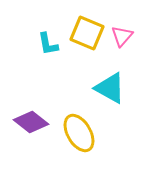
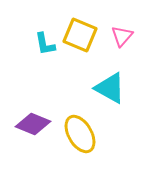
yellow square: moved 7 px left, 2 px down
cyan L-shape: moved 3 px left
purple diamond: moved 2 px right, 2 px down; rotated 16 degrees counterclockwise
yellow ellipse: moved 1 px right, 1 px down
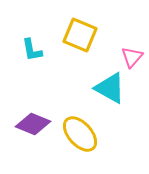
pink triangle: moved 10 px right, 21 px down
cyan L-shape: moved 13 px left, 6 px down
yellow ellipse: rotated 12 degrees counterclockwise
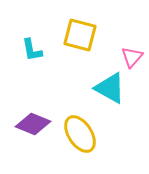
yellow square: rotated 8 degrees counterclockwise
yellow ellipse: rotated 9 degrees clockwise
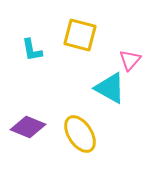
pink triangle: moved 2 px left, 3 px down
purple diamond: moved 5 px left, 3 px down
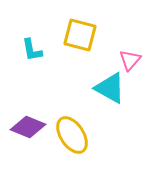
yellow ellipse: moved 8 px left, 1 px down
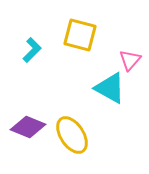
cyan L-shape: rotated 125 degrees counterclockwise
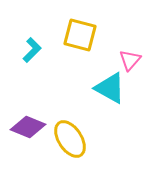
yellow ellipse: moved 2 px left, 4 px down
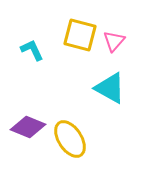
cyan L-shape: rotated 70 degrees counterclockwise
pink triangle: moved 16 px left, 19 px up
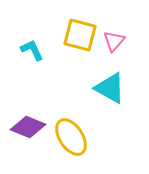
yellow ellipse: moved 1 px right, 2 px up
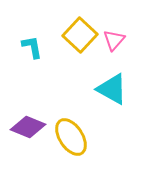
yellow square: rotated 28 degrees clockwise
pink triangle: moved 1 px up
cyan L-shape: moved 3 px up; rotated 15 degrees clockwise
cyan triangle: moved 2 px right, 1 px down
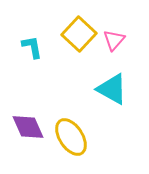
yellow square: moved 1 px left, 1 px up
purple diamond: rotated 44 degrees clockwise
